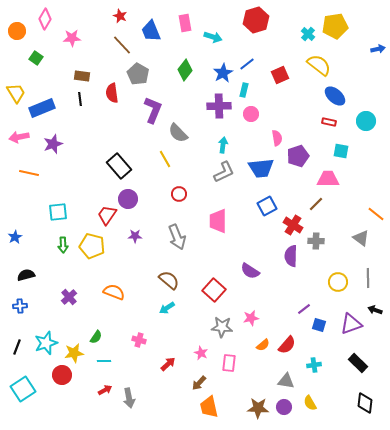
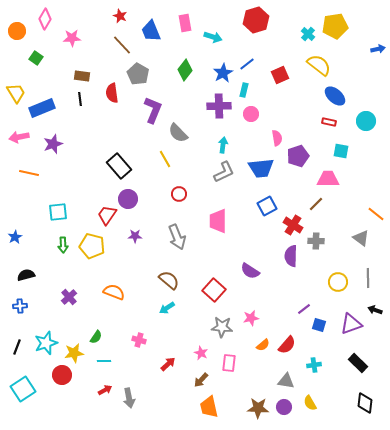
brown arrow at (199, 383): moved 2 px right, 3 px up
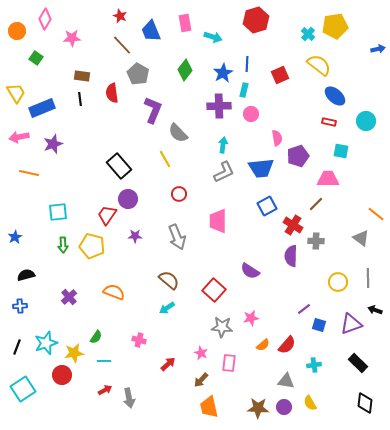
blue line at (247, 64): rotated 49 degrees counterclockwise
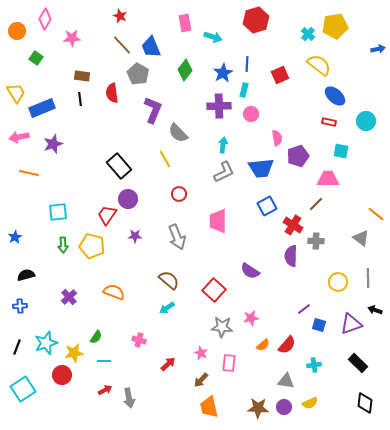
blue trapezoid at (151, 31): moved 16 px down
yellow semicircle at (310, 403): rotated 84 degrees counterclockwise
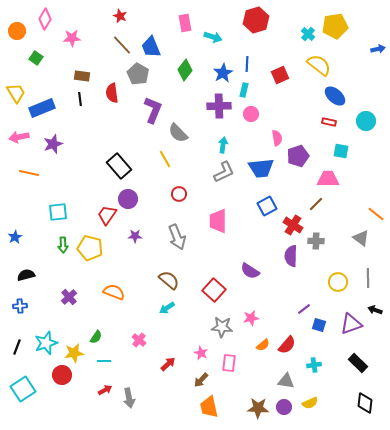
yellow pentagon at (92, 246): moved 2 px left, 2 px down
pink cross at (139, 340): rotated 24 degrees clockwise
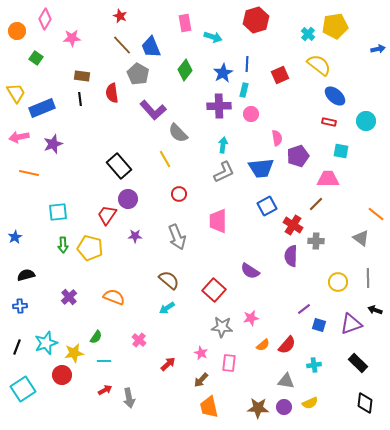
purple L-shape at (153, 110): rotated 116 degrees clockwise
orange semicircle at (114, 292): moved 5 px down
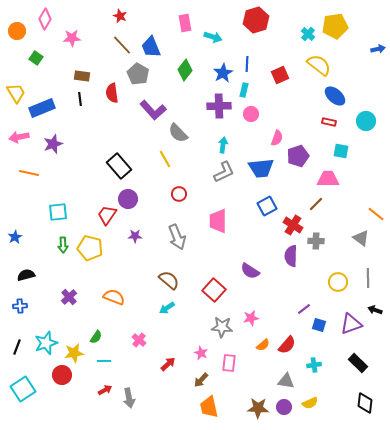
pink semicircle at (277, 138): rotated 28 degrees clockwise
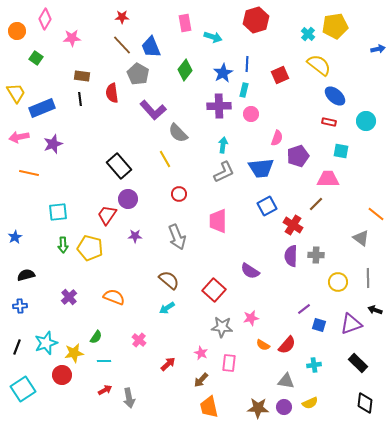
red star at (120, 16): moved 2 px right, 1 px down; rotated 24 degrees counterclockwise
gray cross at (316, 241): moved 14 px down
orange semicircle at (263, 345): rotated 72 degrees clockwise
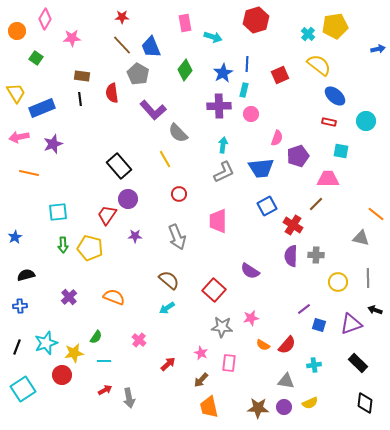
gray triangle at (361, 238): rotated 24 degrees counterclockwise
